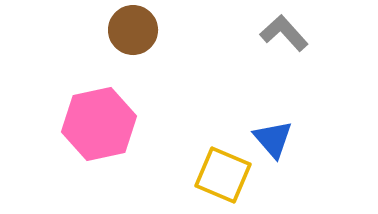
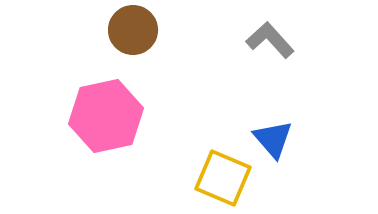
gray L-shape: moved 14 px left, 7 px down
pink hexagon: moved 7 px right, 8 px up
yellow square: moved 3 px down
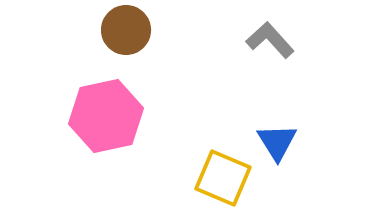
brown circle: moved 7 px left
blue triangle: moved 4 px right, 3 px down; rotated 9 degrees clockwise
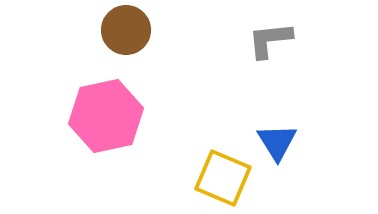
gray L-shape: rotated 54 degrees counterclockwise
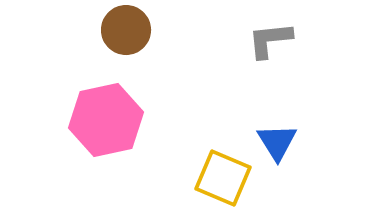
pink hexagon: moved 4 px down
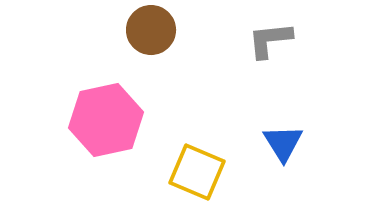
brown circle: moved 25 px right
blue triangle: moved 6 px right, 1 px down
yellow square: moved 26 px left, 6 px up
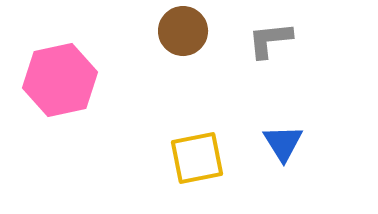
brown circle: moved 32 px right, 1 px down
pink hexagon: moved 46 px left, 40 px up
yellow square: moved 14 px up; rotated 34 degrees counterclockwise
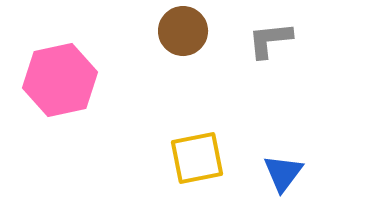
blue triangle: moved 30 px down; rotated 9 degrees clockwise
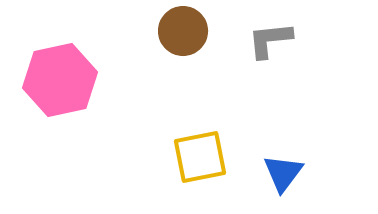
yellow square: moved 3 px right, 1 px up
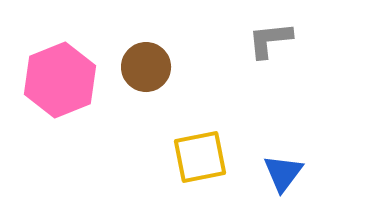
brown circle: moved 37 px left, 36 px down
pink hexagon: rotated 10 degrees counterclockwise
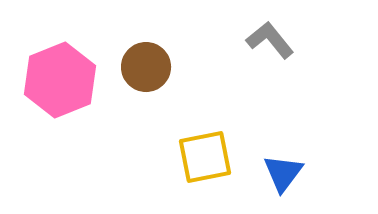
gray L-shape: rotated 57 degrees clockwise
yellow square: moved 5 px right
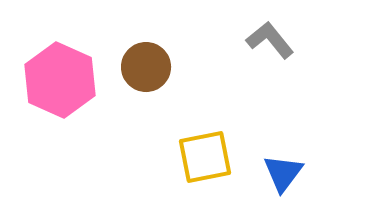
pink hexagon: rotated 14 degrees counterclockwise
